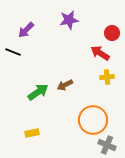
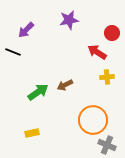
red arrow: moved 3 px left, 1 px up
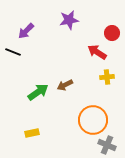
purple arrow: moved 1 px down
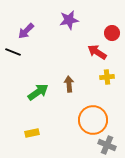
brown arrow: moved 4 px right, 1 px up; rotated 112 degrees clockwise
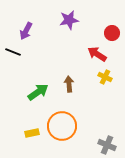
purple arrow: rotated 18 degrees counterclockwise
red arrow: moved 2 px down
yellow cross: moved 2 px left; rotated 32 degrees clockwise
orange circle: moved 31 px left, 6 px down
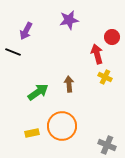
red circle: moved 4 px down
red arrow: rotated 42 degrees clockwise
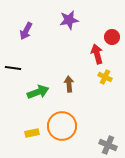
black line: moved 16 px down; rotated 14 degrees counterclockwise
green arrow: rotated 15 degrees clockwise
gray cross: moved 1 px right
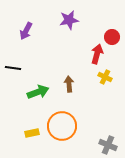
red arrow: rotated 30 degrees clockwise
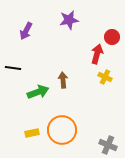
brown arrow: moved 6 px left, 4 px up
orange circle: moved 4 px down
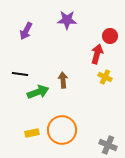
purple star: moved 2 px left; rotated 12 degrees clockwise
red circle: moved 2 px left, 1 px up
black line: moved 7 px right, 6 px down
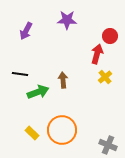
yellow cross: rotated 24 degrees clockwise
yellow rectangle: rotated 56 degrees clockwise
